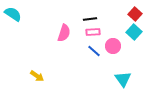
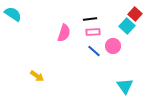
cyan square: moved 7 px left, 6 px up
cyan triangle: moved 2 px right, 7 px down
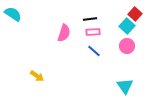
pink circle: moved 14 px right
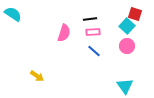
red square: rotated 24 degrees counterclockwise
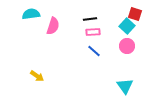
cyan semicircle: moved 18 px right; rotated 42 degrees counterclockwise
pink semicircle: moved 11 px left, 7 px up
